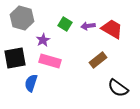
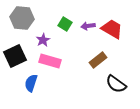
gray hexagon: rotated 10 degrees counterclockwise
black square: moved 2 px up; rotated 15 degrees counterclockwise
black semicircle: moved 2 px left, 4 px up
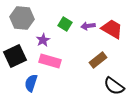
black semicircle: moved 2 px left, 2 px down
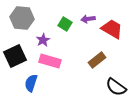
purple arrow: moved 7 px up
brown rectangle: moved 1 px left
black semicircle: moved 2 px right, 1 px down
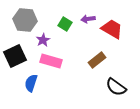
gray hexagon: moved 3 px right, 2 px down
pink rectangle: moved 1 px right
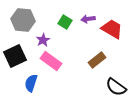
gray hexagon: moved 2 px left
green square: moved 2 px up
pink rectangle: rotated 20 degrees clockwise
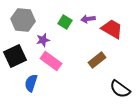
purple star: rotated 16 degrees clockwise
black semicircle: moved 4 px right, 2 px down
